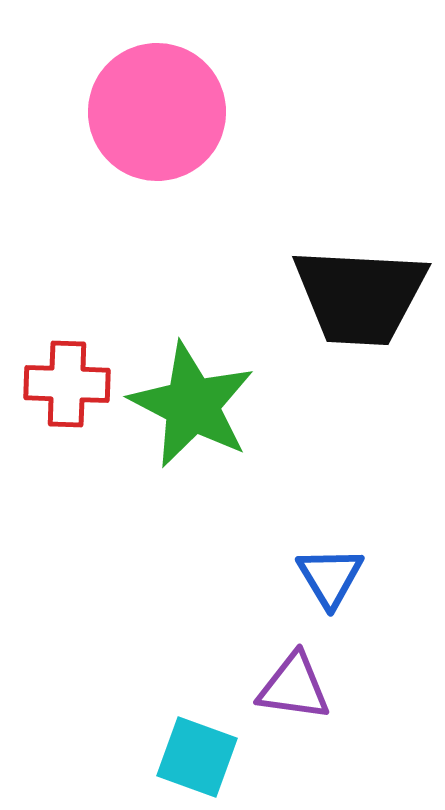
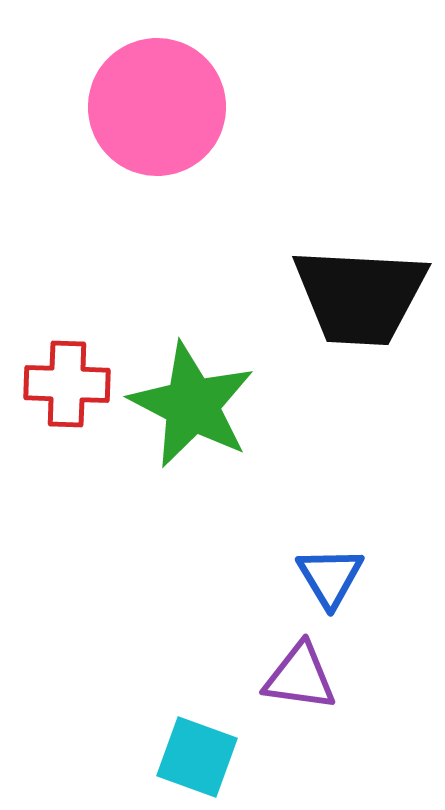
pink circle: moved 5 px up
purple triangle: moved 6 px right, 10 px up
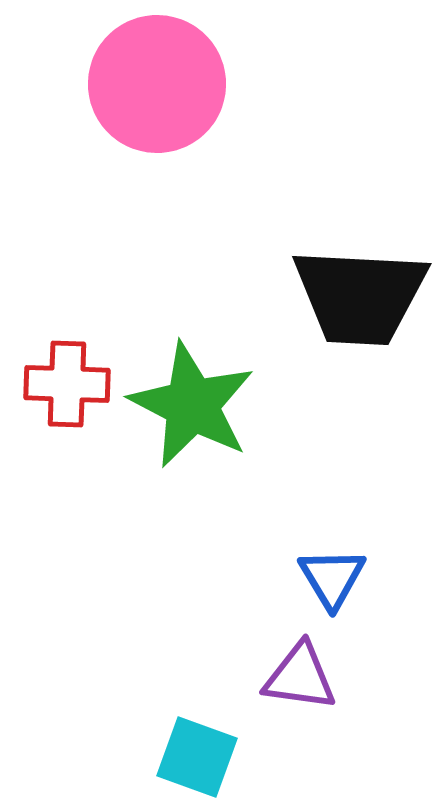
pink circle: moved 23 px up
blue triangle: moved 2 px right, 1 px down
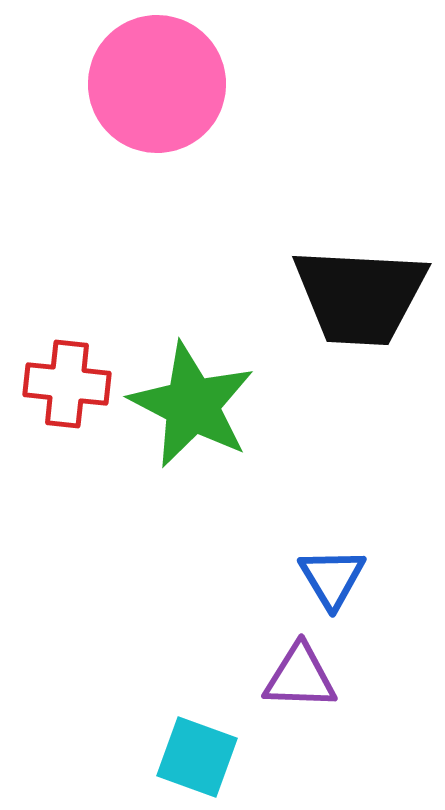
red cross: rotated 4 degrees clockwise
purple triangle: rotated 6 degrees counterclockwise
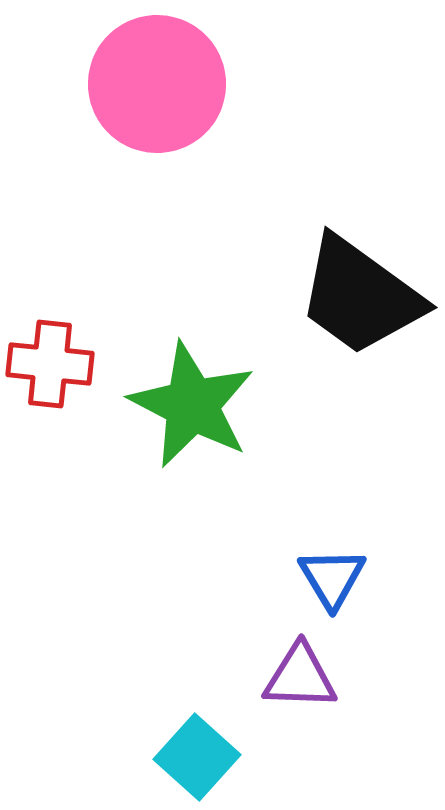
black trapezoid: rotated 33 degrees clockwise
red cross: moved 17 px left, 20 px up
cyan square: rotated 22 degrees clockwise
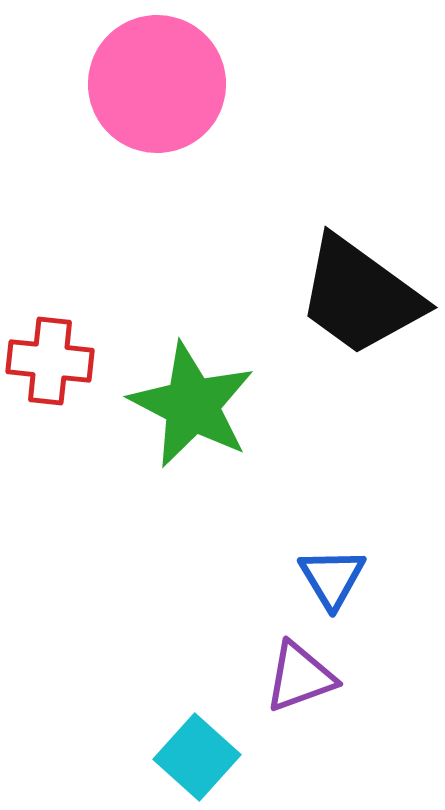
red cross: moved 3 px up
purple triangle: rotated 22 degrees counterclockwise
